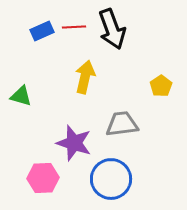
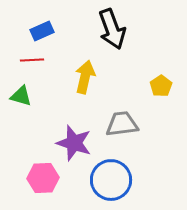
red line: moved 42 px left, 33 px down
blue circle: moved 1 px down
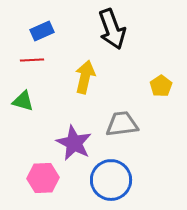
green triangle: moved 2 px right, 5 px down
purple star: rotated 9 degrees clockwise
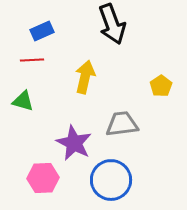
black arrow: moved 5 px up
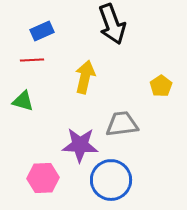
purple star: moved 6 px right, 2 px down; rotated 24 degrees counterclockwise
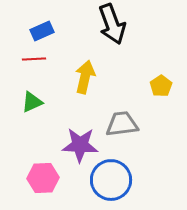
red line: moved 2 px right, 1 px up
green triangle: moved 9 px right, 1 px down; rotated 40 degrees counterclockwise
